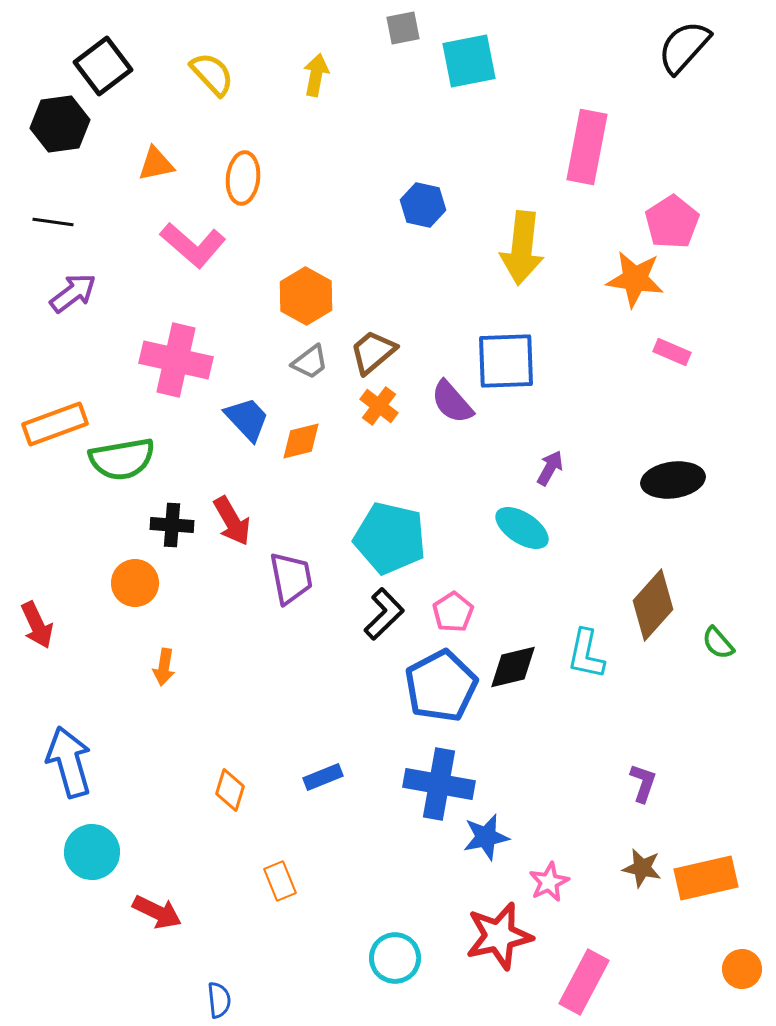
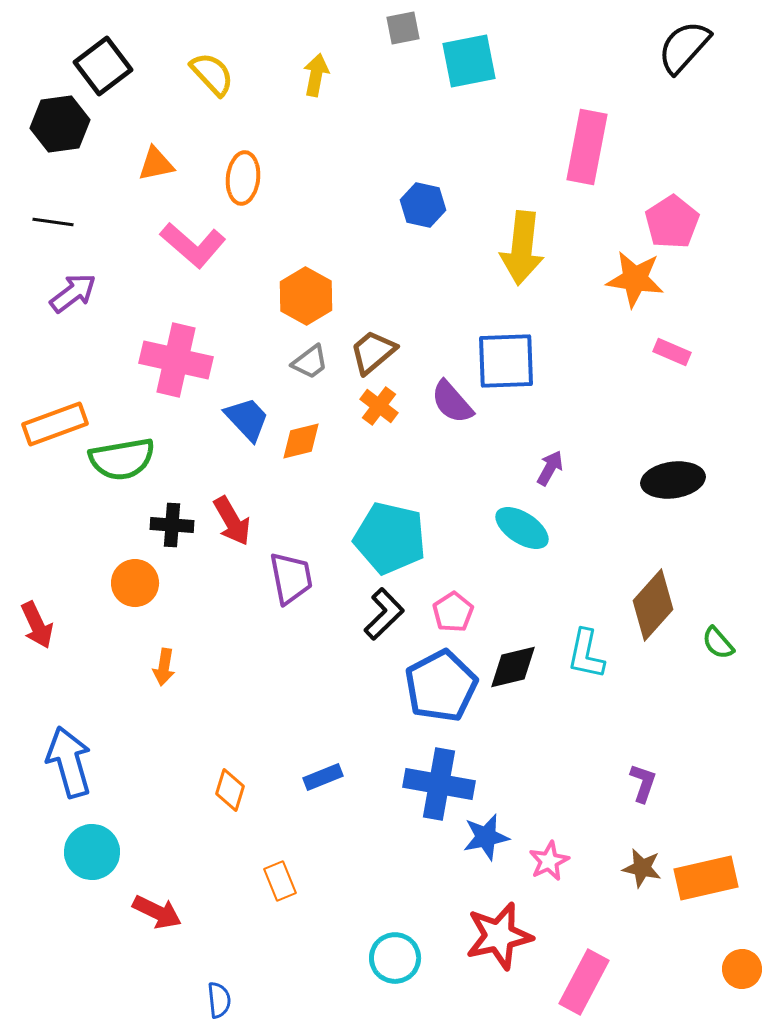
pink star at (549, 882): moved 21 px up
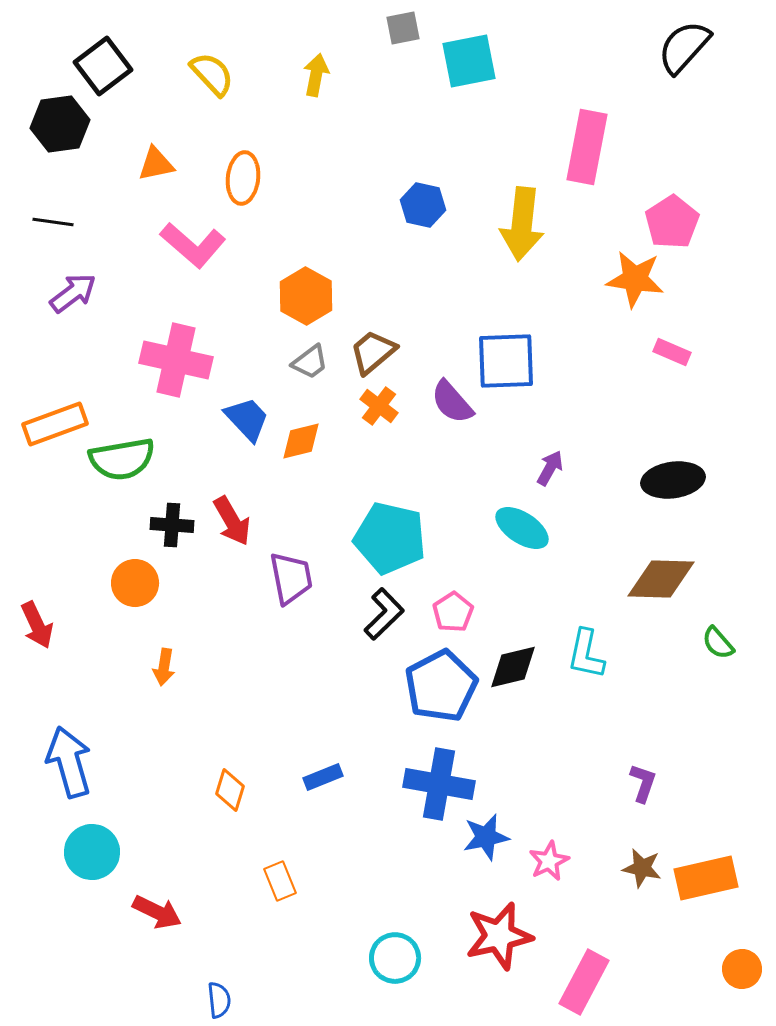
yellow arrow at (522, 248): moved 24 px up
brown diamond at (653, 605): moved 8 px right, 26 px up; rotated 50 degrees clockwise
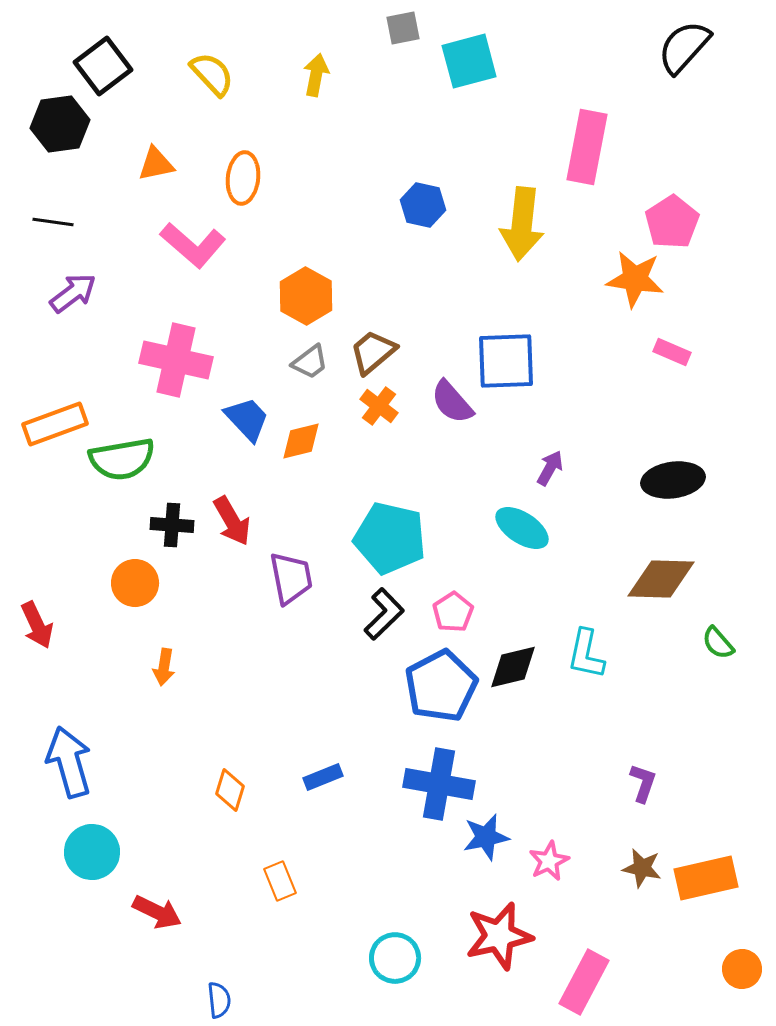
cyan square at (469, 61): rotated 4 degrees counterclockwise
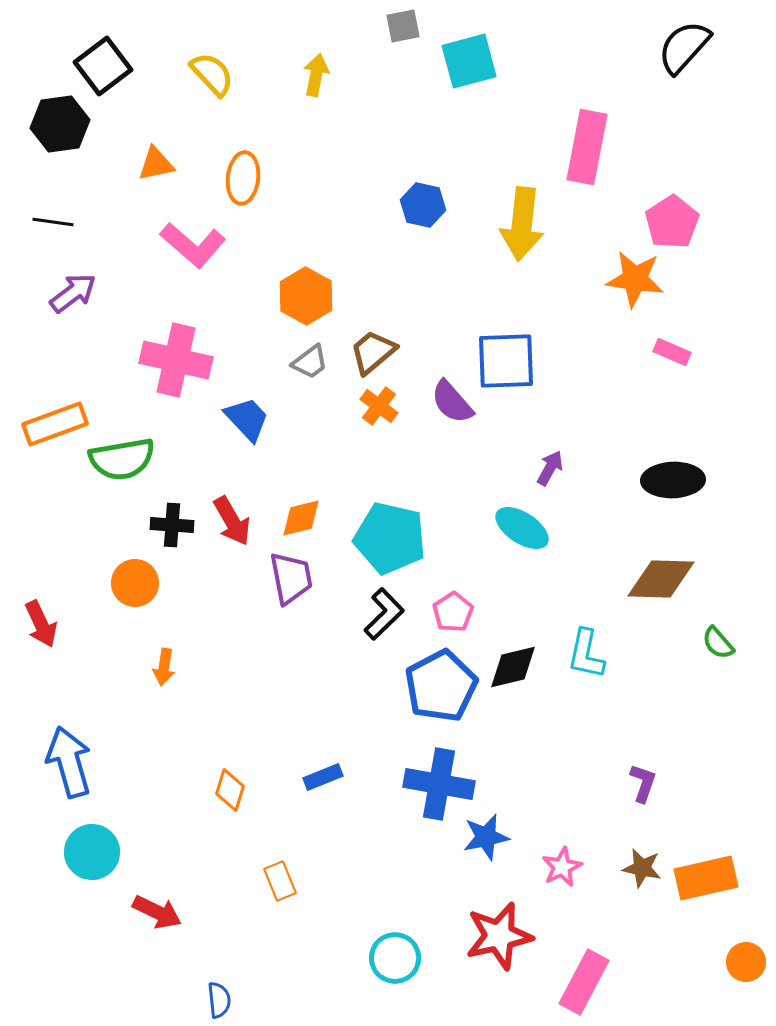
gray square at (403, 28): moved 2 px up
orange diamond at (301, 441): moved 77 px down
black ellipse at (673, 480): rotated 6 degrees clockwise
red arrow at (37, 625): moved 4 px right, 1 px up
pink star at (549, 861): moved 13 px right, 6 px down
orange circle at (742, 969): moved 4 px right, 7 px up
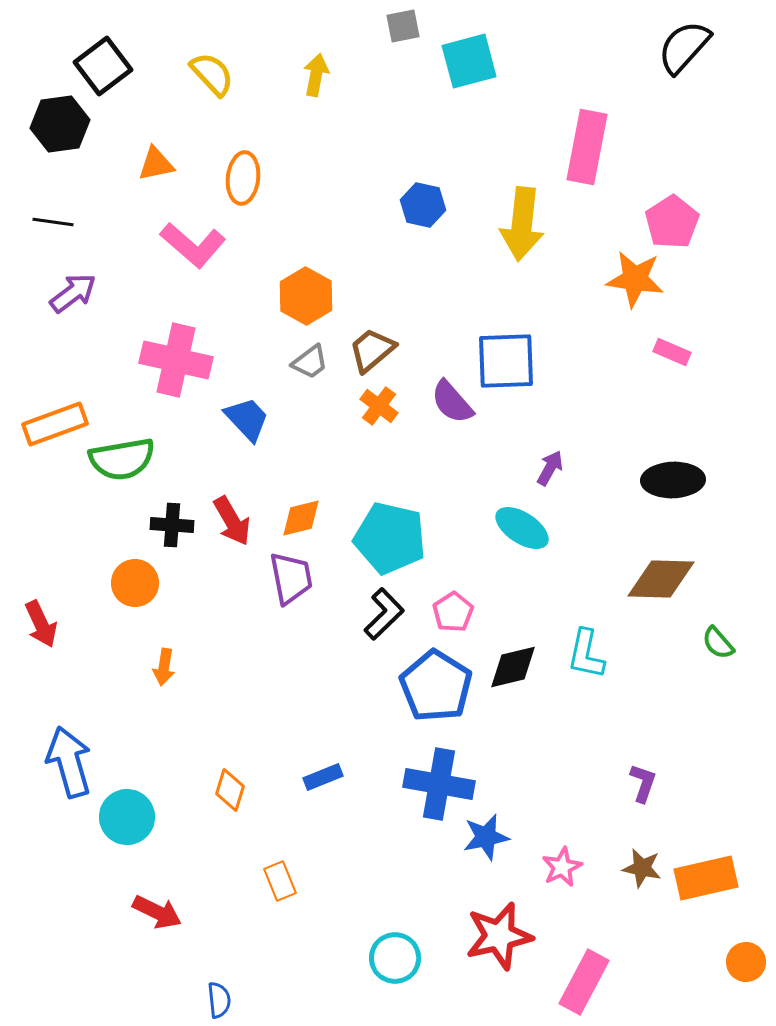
brown trapezoid at (373, 352): moved 1 px left, 2 px up
blue pentagon at (441, 686): moved 5 px left; rotated 12 degrees counterclockwise
cyan circle at (92, 852): moved 35 px right, 35 px up
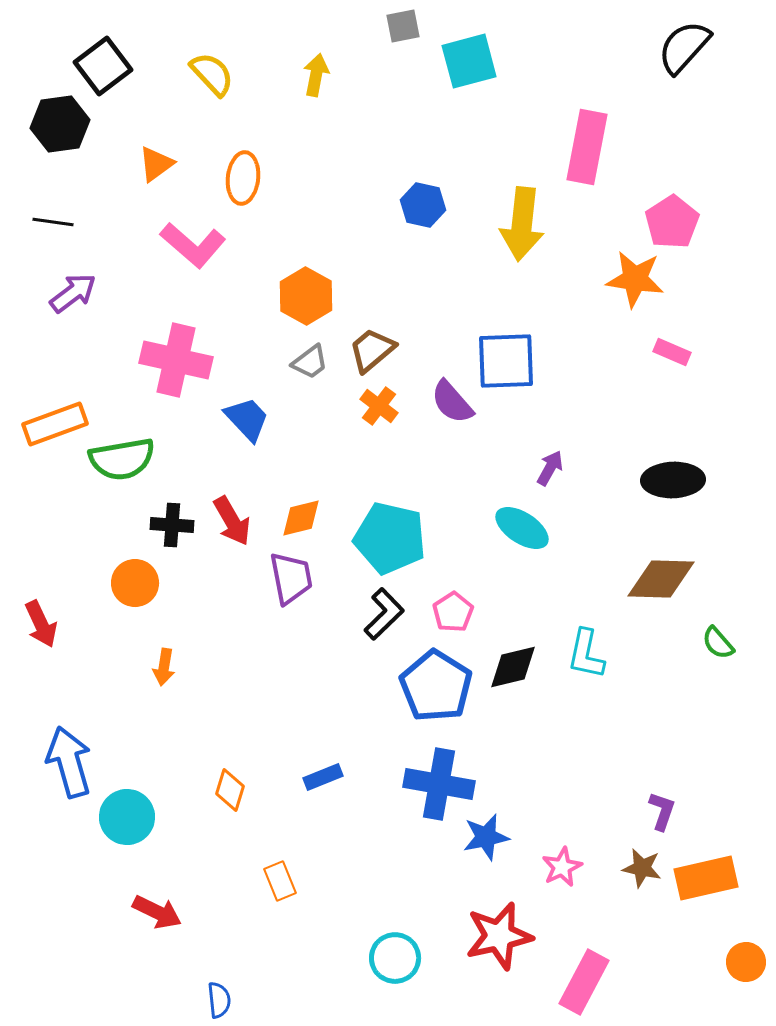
orange triangle at (156, 164): rotated 24 degrees counterclockwise
purple L-shape at (643, 783): moved 19 px right, 28 px down
